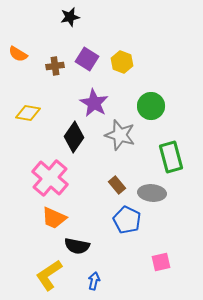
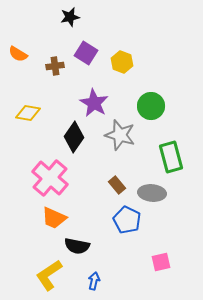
purple square: moved 1 px left, 6 px up
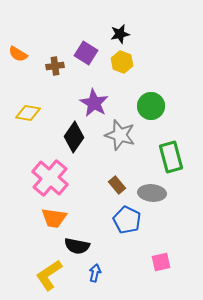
black star: moved 50 px right, 17 px down
orange trapezoid: rotated 16 degrees counterclockwise
blue arrow: moved 1 px right, 8 px up
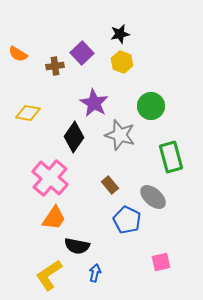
purple square: moved 4 px left; rotated 15 degrees clockwise
brown rectangle: moved 7 px left
gray ellipse: moved 1 px right, 4 px down; rotated 36 degrees clockwise
orange trapezoid: rotated 64 degrees counterclockwise
